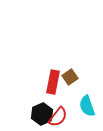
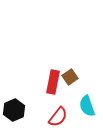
black hexagon: moved 28 px left, 4 px up
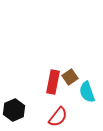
cyan semicircle: moved 14 px up
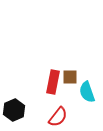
brown square: rotated 35 degrees clockwise
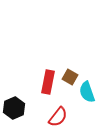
brown square: rotated 28 degrees clockwise
red rectangle: moved 5 px left
black hexagon: moved 2 px up
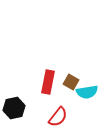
brown square: moved 1 px right, 5 px down
cyan semicircle: rotated 80 degrees counterclockwise
black hexagon: rotated 10 degrees clockwise
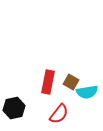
red semicircle: moved 1 px right, 3 px up
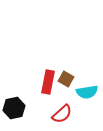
brown square: moved 5 px left, 3 px up
red semicircle: moved 3 px right; rotated 10 degrees clockwise
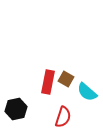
cyan semicircle: rotated 50 degrees clockwise
black hexagon: moved 2 px right, 1 px down
red semicircle: moved 1 px right, 3 px down; rotated 30 degrees counterclockwise
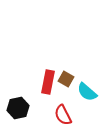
black hexagon: moved 2 px right, 1 px up
red semicircle: moved 2 px up; rotated 135 degrees clockwise
